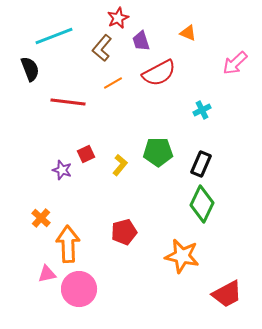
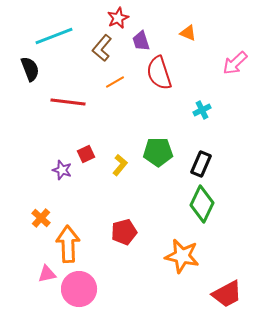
red semicircle: rotated 100 degrees clockwise
orange line: moved 2 px right, 1 px up
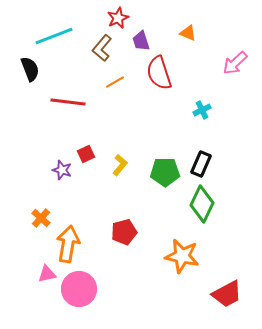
green pentagon: moved 7 px right, 20 px down
orange arrow: rotated 12 degrees clockwise
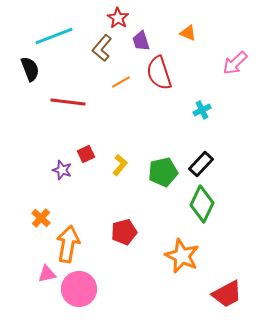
red star: rotated 15 degrees counterclockwise
orange line: moved 6 px right
black rectangle: rotated 20 degrees clockwise
green pentagon: moved 2 px left; rotated 12 degrees counterclockwise
orange star: rotated 12 degrees clockwise
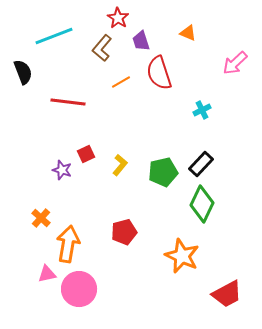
black semicircle: moved 7 px left, 3 px down
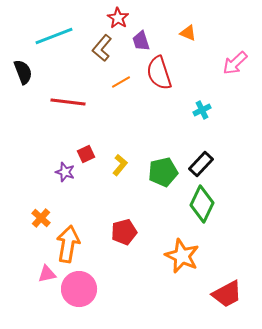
purple star: moved 3 px right, 2 px down
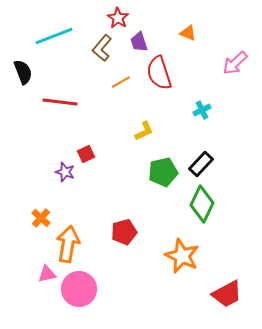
purple trapezoid: moved 2 px left, 1 px down
red line: moved 8 px left
yellow L-shape: moved 24 px right, 34 px up; rotated 25 degrees clockwise
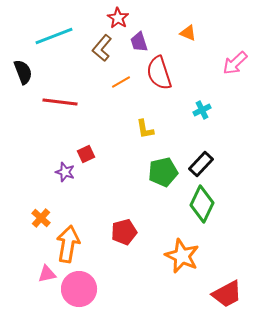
yellow L-shape: moved 1 px right, 2 px up; rotated 105 degrees clockwise
